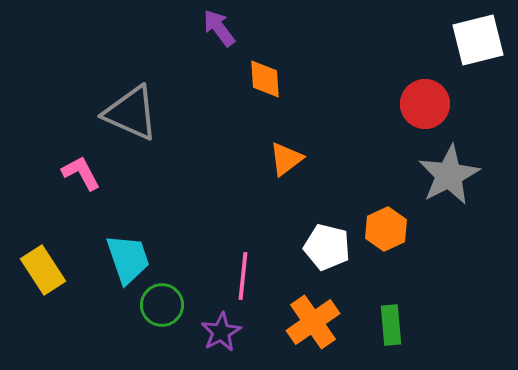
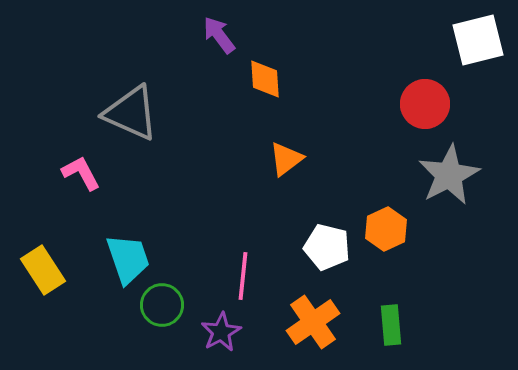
purple arrow: moved 7 px down
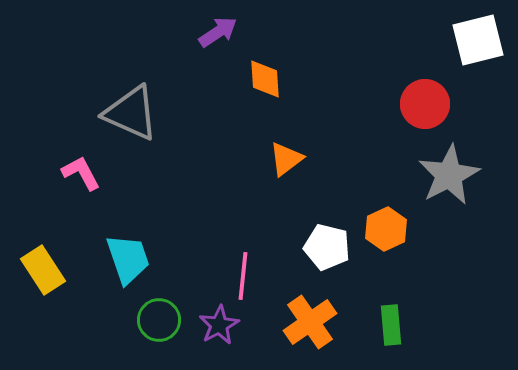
purple arrow: moved 1 px left, 3 px up; rotated 93 degrees clockwise
green circle: moved 3 px left, 15 px down
orange cross: moved 3 px left
purple star: moved 2 px left, 7 px up
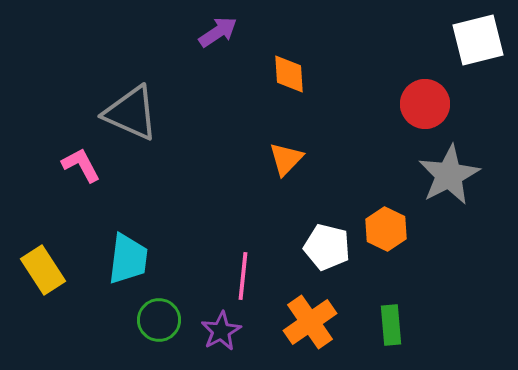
orange diamond: moved 24 px right, 5 px up
orange triangle: rotated 9 degrees counterclockwise
pink L-shape: moved 8 px up
orange hexagon: rotated 9 degrees counterclockwise
cyan trapezoid: rotated 26 degrees clockwise
purple star: moved 2 px right, 6 px down
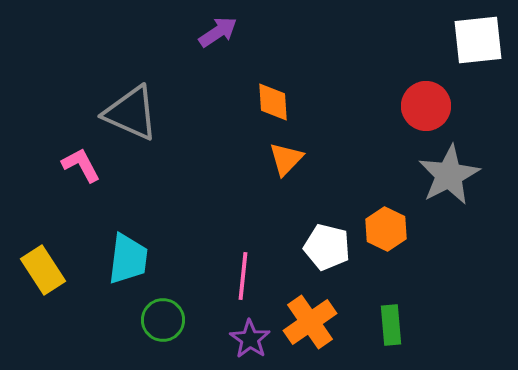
white square: rotated 8 degrees clockwise
orange diamond: moved 16 px left, 28 px down
red circle: moved 1 px right, 2 px down
green circle: moved 4 px right
purple star: moved 29 px right, 8 px down; rotated 9 degrees counterclockwise
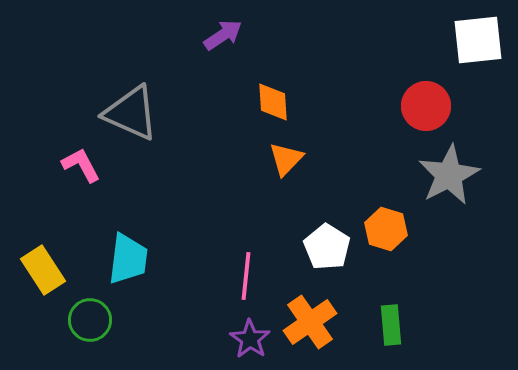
purple arrow: moved 5 px right, 3 px down
orange hexagon: rotated 9 degrees counterclockwise
white pentagon: rotated 18 degrees clockwise
pink line: moved 3 px right
green circle: moved 73 px left
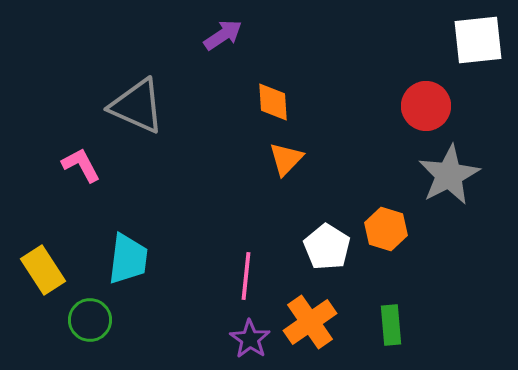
gray triangle: moved 6 px right, 7 px up
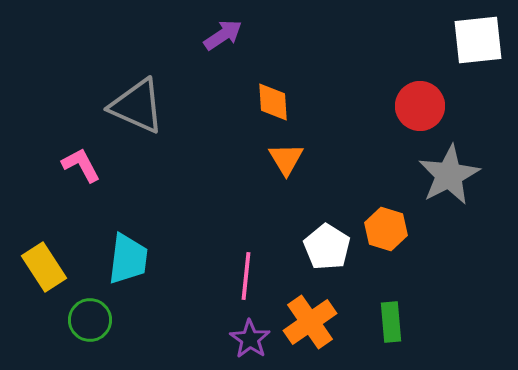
red circle: moved 6 px left
orange triangle: rotated 15 degrees counterclockwise
yellow rectangle: moved 1 px right, 3 px up
green rectangle: moved 3 px up
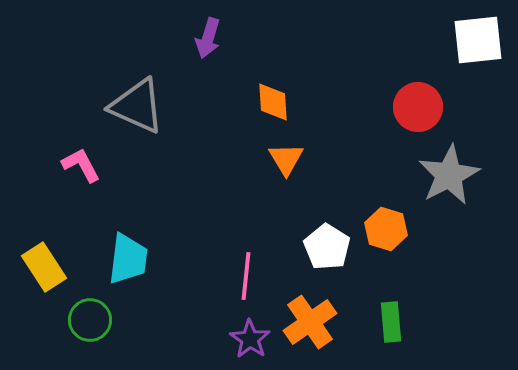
purple arrow: moved 15 px left, 3 px down; rotated 141 degrees clockwise
red circle: moved 2 px left, 1 px down
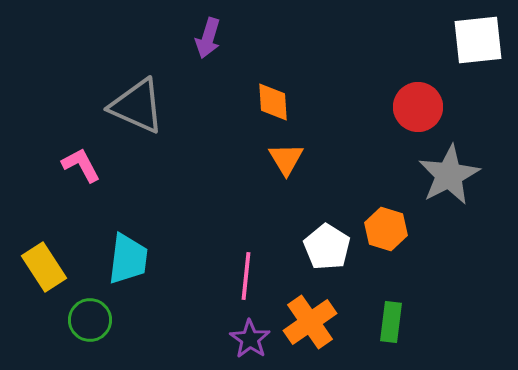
green rectangle: rotated 12 degrees clockwise
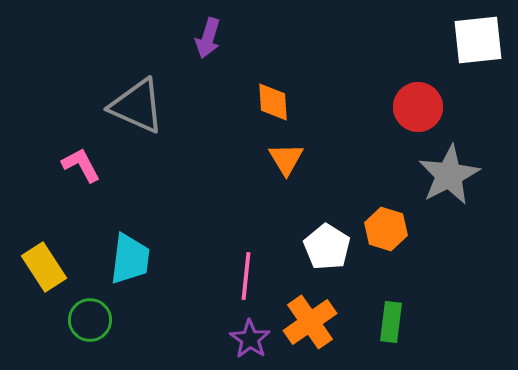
cyan trapezoid: moved 2 px right
